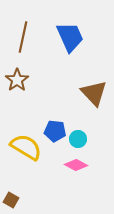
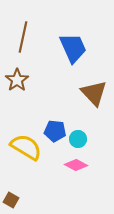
blue trapezoid: moved 3 px right, 11 px down
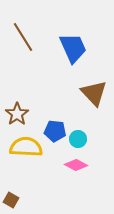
brown line: rotated 44 degrees counterclockwise
brown star: moved 34 px down
yellow semicircle: rotated 28 degrees counterclockwise
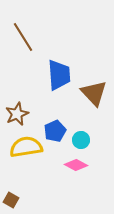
blue trapezoid: moved 14 px left, 27 px down; rotated 20 degrees clockwise
brown star: rotated 10 degrees clockwise
blue pentagon: rotated 30 degrees counterclockwise
cyan circle: moved 3 px right, 1 px down
yellow semicircle: rotated 12 degrees counterclockwise
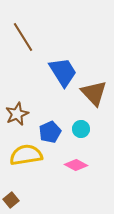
blue trapezoid: moved 4 px right, 3 px up; rotated 28 degrees counterclockwise
blue pentagon: moved 5 px left, 1 px down
cyan circle: moved 11 px up
yellow semicircle: moved 8 px down
brown square: rotated 21 degrees clockwise
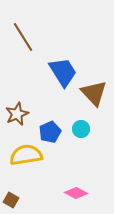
pink diamond: moved 28 px down
brown square: rotated 21 degrees counterclockwise
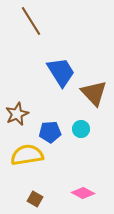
brown line: moved 8 px right, 16 px up
blue trapezoid: moved 2 px left
blue pentagon: rotated 20 degrees clockwise
yellow semicircle: moved 1 px right
pink diamond: moved 7 px right
brown square: moved 24 px right, 1 px up
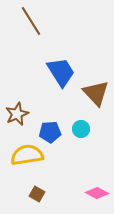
brown triangle: moved 2 px right
pink diamond: moved 14 px right
brown square: moved 2 px right, 5 px up
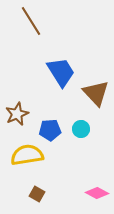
blue pentagon: moved 2 px up
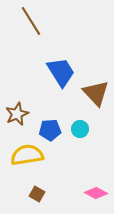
cyan circle: moved 1 px left
pink diamond: moved 1 px left
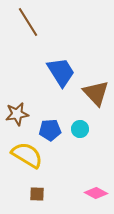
brown line: moved 3 px left, 1 px down
brown star: rotated 15 degrees clockwise
yellow semicircle: rotated 40 degrees clockwise
brown square: rotated 28 degrees counterclockwise
